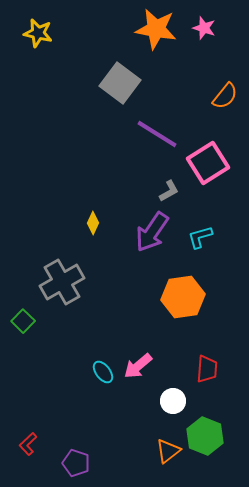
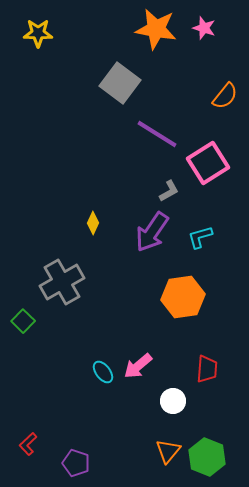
yellow star: rotated 12 degrees counterclockwise
green hexagon: moved 2 px right, 21 px down
orange triangle: rotated 12 degrees counterclockwise
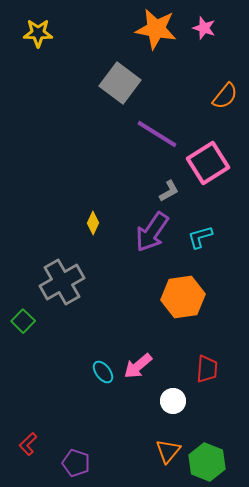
green hexagon: moved 5 px down
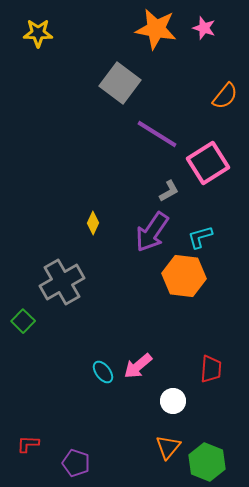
orange hexagon: moved 1 px right, 21 px up; rotated 15 degrees clockwise
red trapezoid: moved 4 px right
red L-shape: rotated 45 degrees clockwise
orange triangle: moved 4 px up
